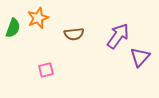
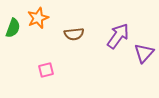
purple triangle: moved 4 px right, 4 px up
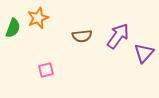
brown semicircle: moved 8 px right, 2 px down
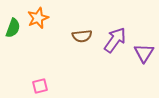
purple arrow: moved 3 px left, 4 px down
purple triangle: rotated 10 degrees counterclockwise
pink square: moved 6 px left, 16 px down
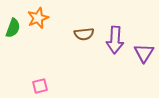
brown semicircle: moved 2 px right, 2 px up
purple arrow: rotated 148 degrees clockwise
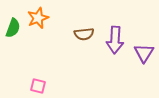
pink square: moved 2 px left; rotated 28 degrees clockwise
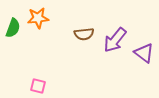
orange star: rotated 15 degrees clockwise
purple arrow: rotated 36 degrees clockwise
purple triangle: rotated 25 degrees counterclockwise
